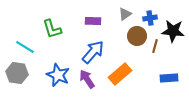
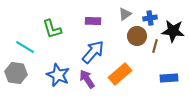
gray hexagon: moved 1 px left
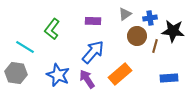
green L-shape: rotated 55 degrees clockwise
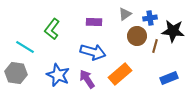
purple rectangle: moved 1 px right, 1 px down
blue arrow: rotated 65 degrees clockwise
blue rectangle: rotated 18 degrees counterclockwise
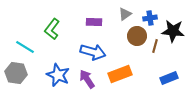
orange rectangle: rotated 20 degrees clockwise
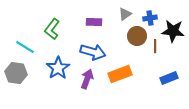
brown line: rotated 16 degrees counterclockwise
blue star: moved 7 px up; rotated 15 degrees clockwise
purple arrow: rotated 54 degrees clockwise
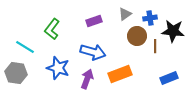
purple rectangle: moved 1 px up; rotated 21 degrees counterclockwise
blue star: rotated 20 degrees counterclockwise
